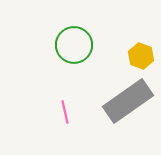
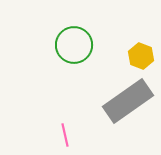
pink line: moved 23 px down
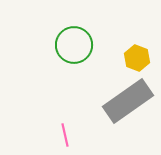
yellow hexagon: moved 4 px left, 2 px down
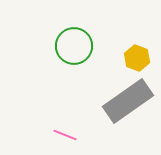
green circle: moved 1 px down
pink line: rotated 55 degrees counterclockwise
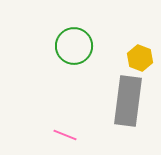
yellow hexagon: moved 3 px right
gray rectangle: rotated 48 degrees counterclockwise
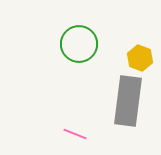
green circle: moved 5 px right, 2 px up
pink line: moved 10 px right, 1 px up
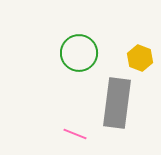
green circle: moved 9 px down
gray rectangle: moved 11 px left, 2 px down
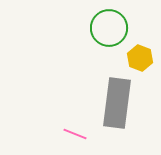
green circle: moved 30 px right, 25 px up
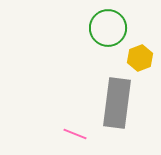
green circle: moved 1 px left
yellow hexagon: rotated 20 degrees clockwise
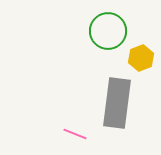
green circle: moved 3 px down
yellow hexagon: moved 1 px right
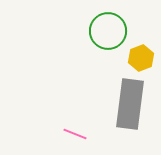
gray rectangle: moved 13 px right, 1 px down
